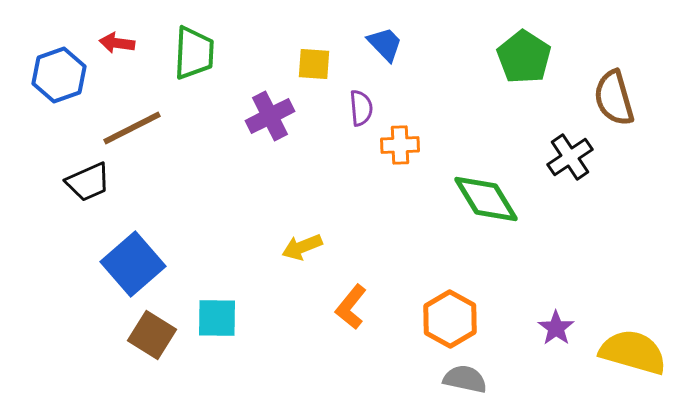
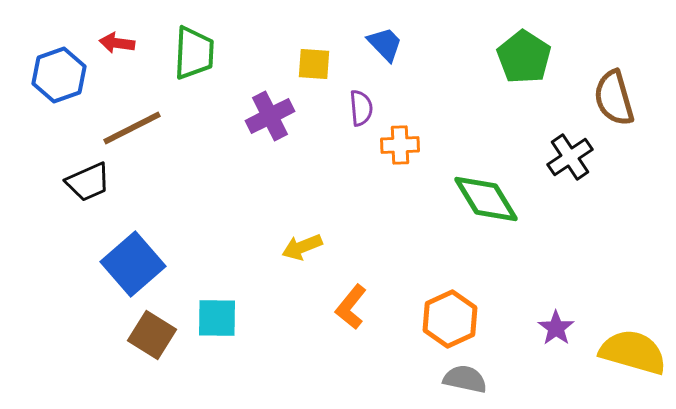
orange hexagon: rotated 6 degrees clockwise
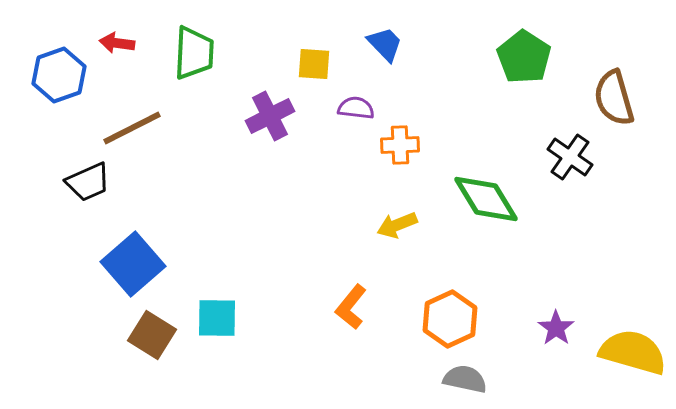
purple semicircle: moved 5 px left; rotated 78 degrees counterclockwise
black cross: rotated 21 degrees counterclockwise
yellow arrow: moved 95 px right, 22 px up
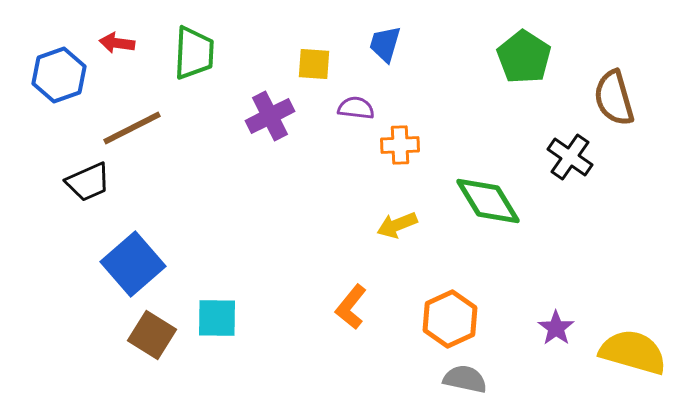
blue trapezoid: rotated 120 degrees counterclockwise
green diamond: moved 2 px right, 2 px down
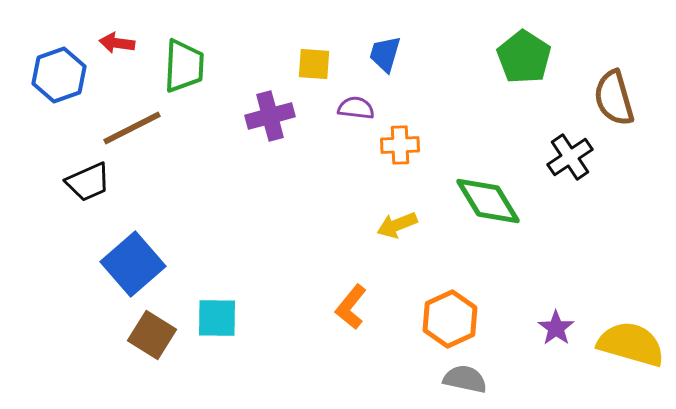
blue trapezoid: moved 10 px down
green trapezoid: moved 10 px left, 13 px down
purple cross: rotated 12 degrees clockwise
black cross: rotated 21 degrees clockwise
yellow semicircle: moved 2 px left, 8 px up
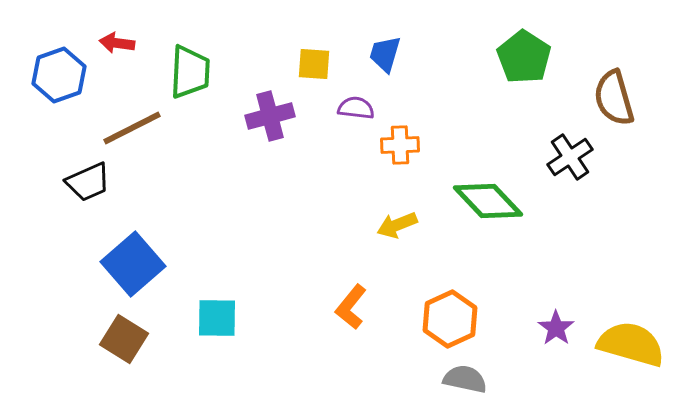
green trapezoid: moved 6 px right, 6 px down
green diamond: rotated 12 degrees counterclockwise
brown square: moved 28 px left, 4 px down
